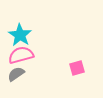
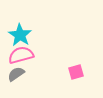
pink square: moved 1 px left, 4 px down
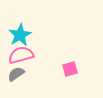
cyan star: rotated 10 degrees clockwise
pink square: moved 6 px left, 3 px up
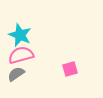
cyan star: rotated 20 degrees counterclockwise
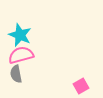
pink square: moved 11 px right, 17 px down; rotated 14 degrees counterclockwise
gray semicircle: rotated 66 degrees counterclockwise
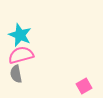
pink square: moved 3 px right
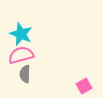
cyan star: moved 1 px right, 1 px up
gray semicircle: moved 9 px right; rotated 12 degrees clockwise
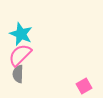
pink semicircle: moved 1 px left; rotated 30 degrees counterclockwise
gray semicircle: moved 7 px left
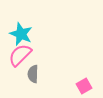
gray semicircle: moved 15 px right
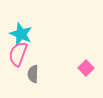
pink semicircle: moved 2 px left, 1 px up; rotated 25 degrees counterclockwise
pink square: moved 2 px right, 18 px up; rotated 14 degrees counterclockwise
